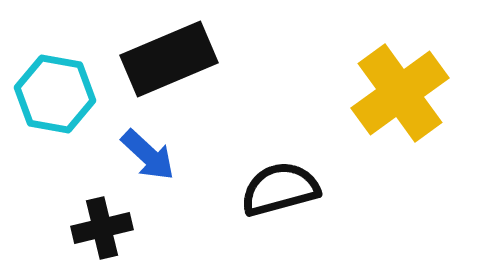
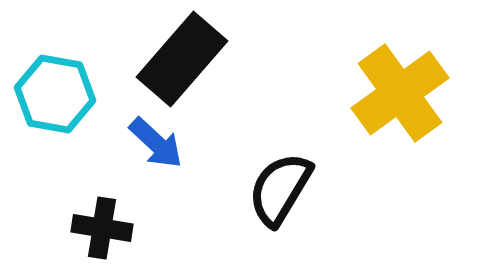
black rectangle: moved 13 px right; rotated 26 degrees counterclockwise
blue arrow: moved 8 px right, 12 px up
black semicircle: rotated 44 degrees counterclockwise
black cross: rotated 22 degrees clockwise
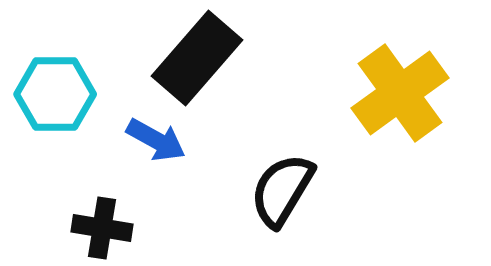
black rectangle: moved 15 px right, 1 px up
cyan hexagon: rotated 10 degrees counterclockwise
blue arrow: moved 3 px up; rotated 14 degrees counterclockwise
black semicircle: moved 2 px right, 1 px down
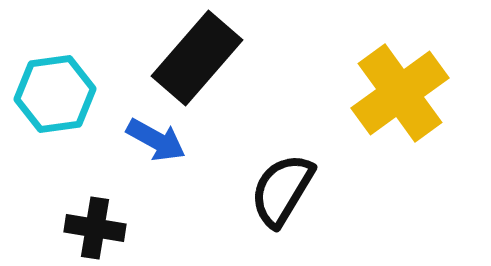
cyan hexagon: rotated 8 degrees counterclockwise
black cross: moved 7 px left
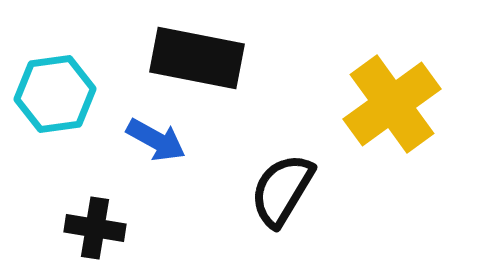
black rectangle: rotated 60 degrees clockwise
yellow cross: moved 8 px left, 11 px down
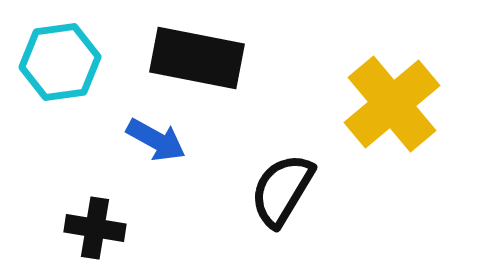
cyan hexagon: moved 5 px right, 32 px up
yellow cross: rotated 4 degrees counterclockwise
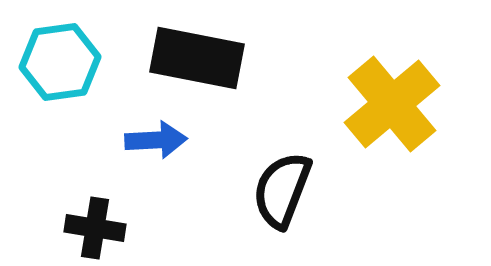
blue arrow: rotated 32 degrees counterclockwise
black semicircle: rotated 10 degrees counterclockwise
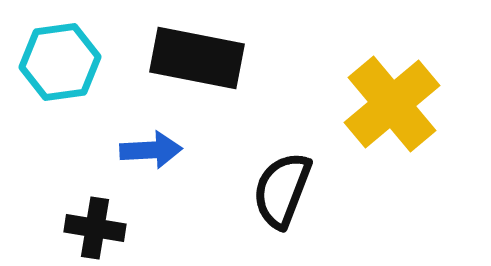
blue arrow: moved 5 px left, 10 px down
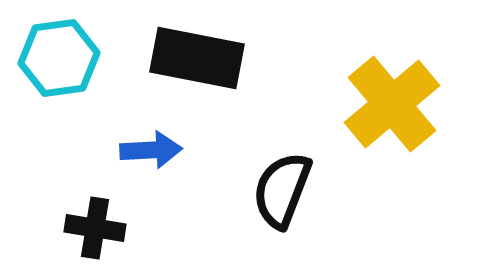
cyan hexagon: moved 1 px left, 4 px up
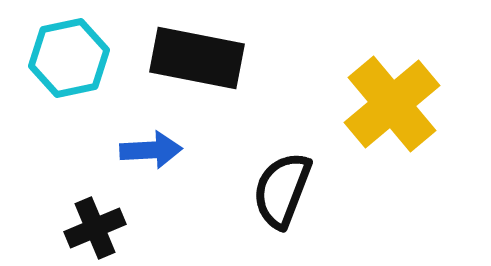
cyan hexagon: moved 10 px right; rotated 4 degrees counterclockwise
black cross: rotated 32 degrees counterclockwise
